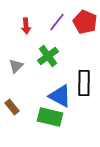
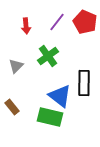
blue triangle: rotated 10 degrees clockwise
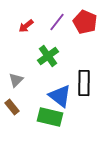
red arrow: rotated 56 degrees clockwise
gray triangle: moved 14 px down
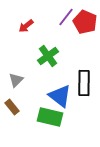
purple line: moved 9 px right, 5 px up
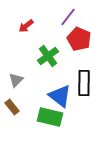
purple line: moved 2 px right
red pentagon: moved 6 px left, 17 px down
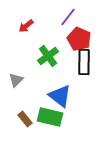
black rectangle: moved 21 px up
brown rectangle: moved 13 px right, 12 px down
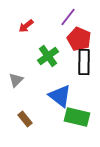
green rectangle: moved 27 px right
